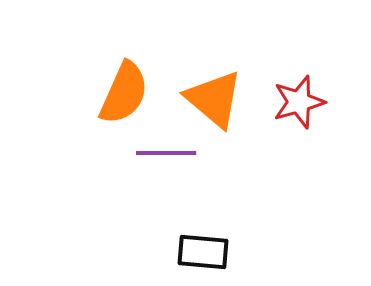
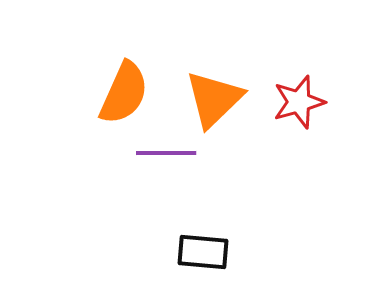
orange triangle: rotated 36 degrees clockwise
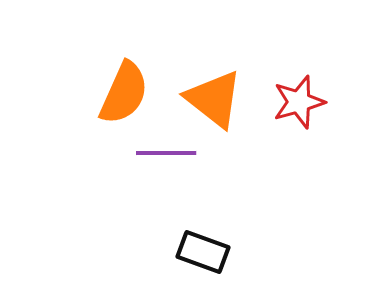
orange triangle: rotated 38 degrees counterclockwise
black rectangle: rotated 15 degrees clockwise
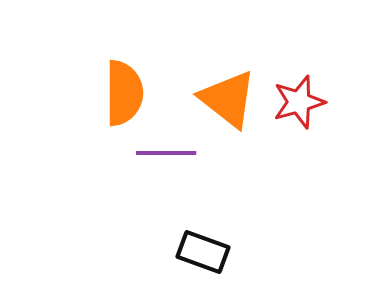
orange semicircle: rotated 24 degrees counterclockwise
orange triangle: moved 14 px right
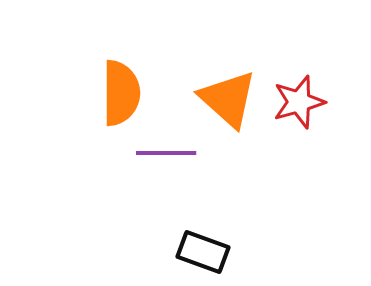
orange semicircle: moved 3 px left
orange triangle: rotated 4 degrees clockwise
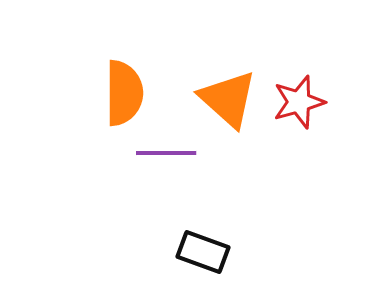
orange semicircle: moved 3 px right
